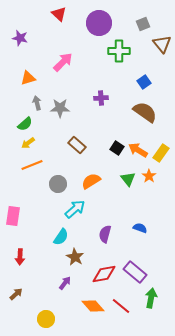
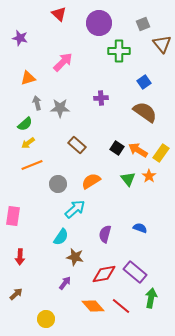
brown star: rotated 18 degrees counterclockwise
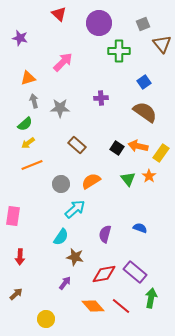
gray arrow: moved 3 px left, 2 px up
orange arrow: moved 4 px up; rotated 18 degrees counterclockwise
gray circle: moved 3 px right
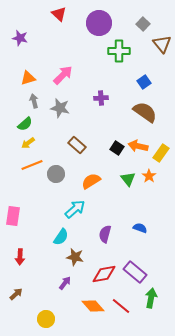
gray square: rotated 24 degrees counterclockwise
pink arrow: moved 13 px down
gray star: rotated 12 degrees clockwise
gray circle: moved 5 px left, 10 px up
